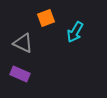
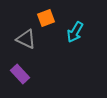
gray triangle: moved 3 px right, 4 px up
purple rectangle: rotated 24 degrees clockwise
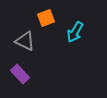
gray triangle: moved 1 px left, 2 px down
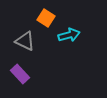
orange square: rotated 36 degrees counterclockwise
cyan arrow: moved 6 px left, 3 px down; rotated 135 degrees counterclockwise
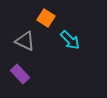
cyan arrow: moved 1 px right, 5 px down; rotated 60 degrees clockwise
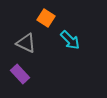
gray triangle: moved 1 px right, 2 px down
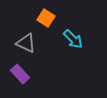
cyan arrow: moved 3 px right, 1 px up
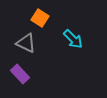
orange square: moved 6 px left
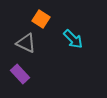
orange square: moved 1 px right, 1 px down
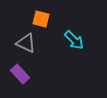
orange square: rotated 18 degrees counterclockwise
cyan arrow: moved 1 px right, 1 px down
